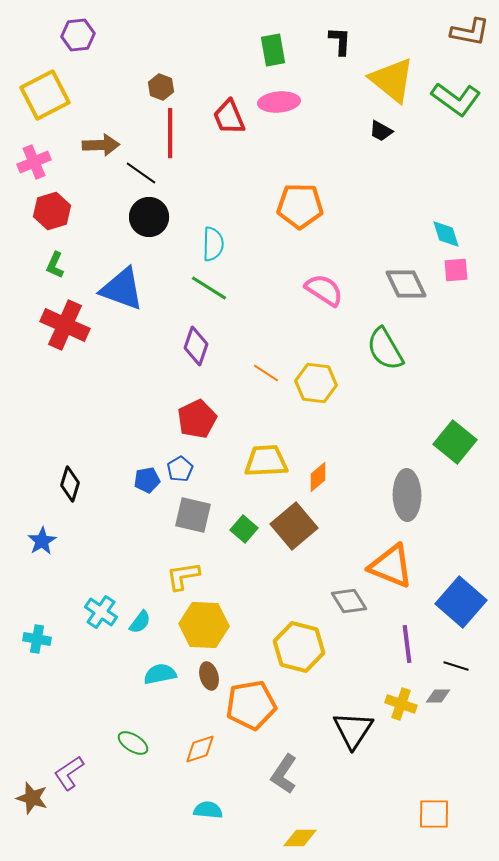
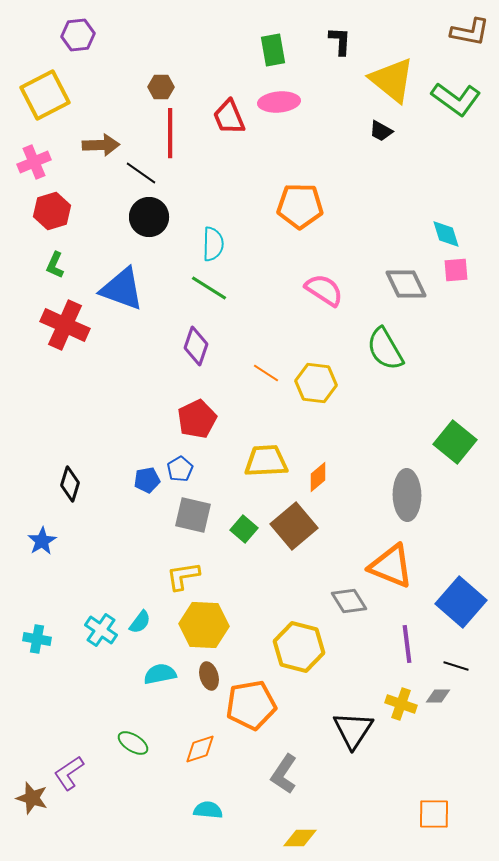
brown hexagon at (161, 87): rotated 20 degrees counterclockwise
cyan cross at (101, 612): moved 18 px down
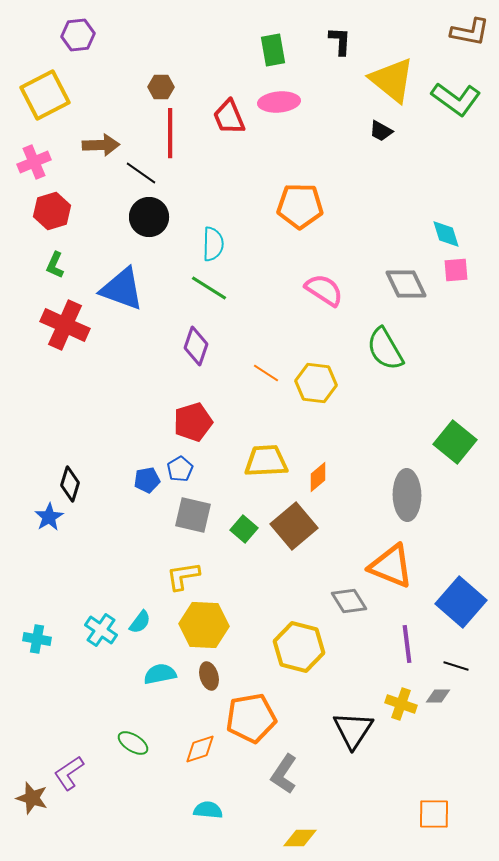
red pentagon at (197, 419): moved 4 px left, 3 px down; rotated 9 degrees clockwise
blue star at (42, 541): moved 7 px right, 24 px up
orange pentagon at (251, 705): moved 13 px down
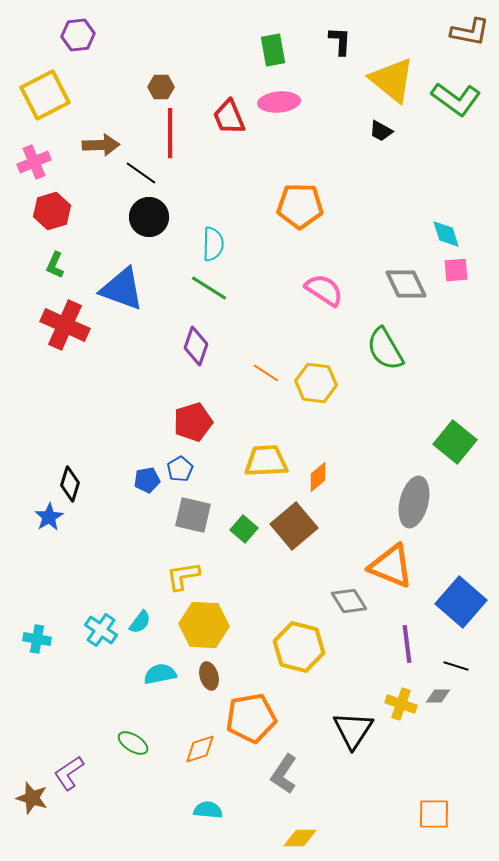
gray ellipse at (407, 495): moved 7 px right, 7 px down; rotated 15 degrees clockwise
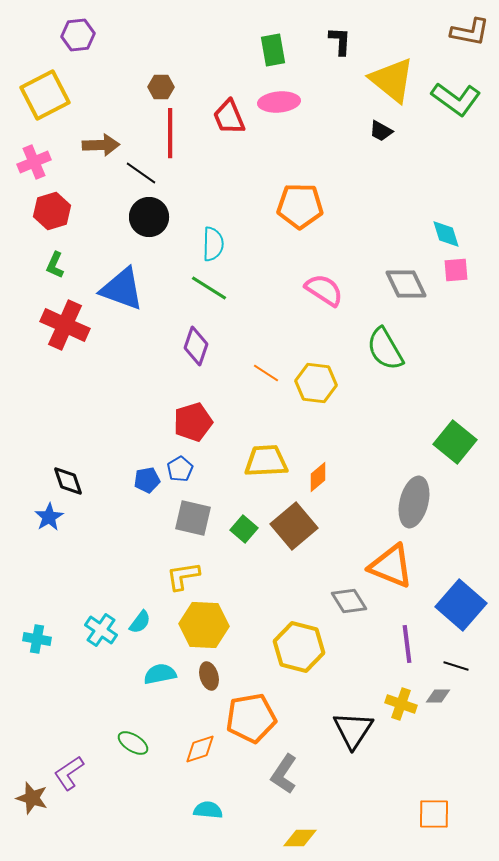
black diamond at (70, 484): moved 2 px left, 3 px up; rotated 36 degrees counterclockwise
gray square at (193, 515): moved 3 px down
blue square at (461, 602): moved 3 px down
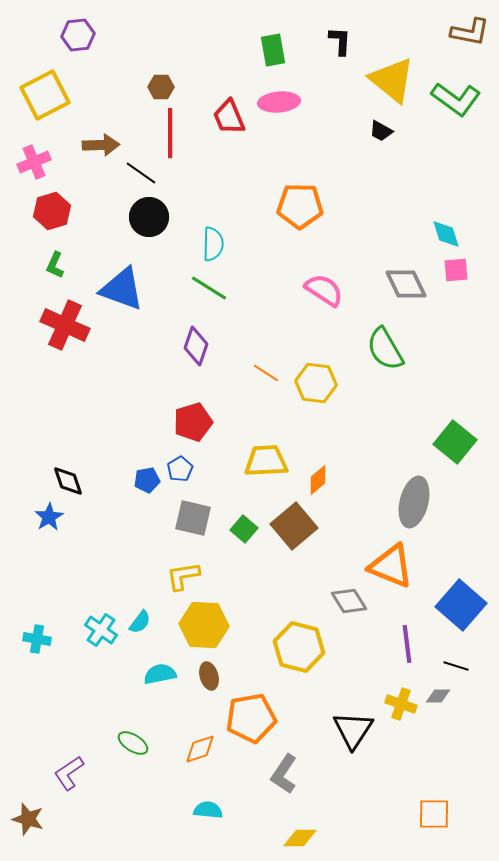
orange diamond at (318, 477): moved 3 px down
brown star at (32, 798): moved 4 px left, 21 px down
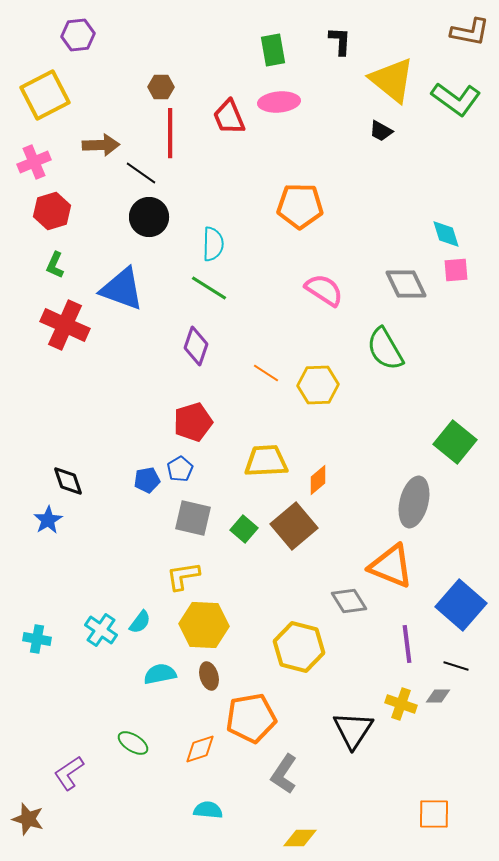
yellow hexagon at (316, 383): moved 2 px right, 2 px down; rotated 9 degrees counterclockwise
blue star at (49, 517): moved 1 px left, 3 px down
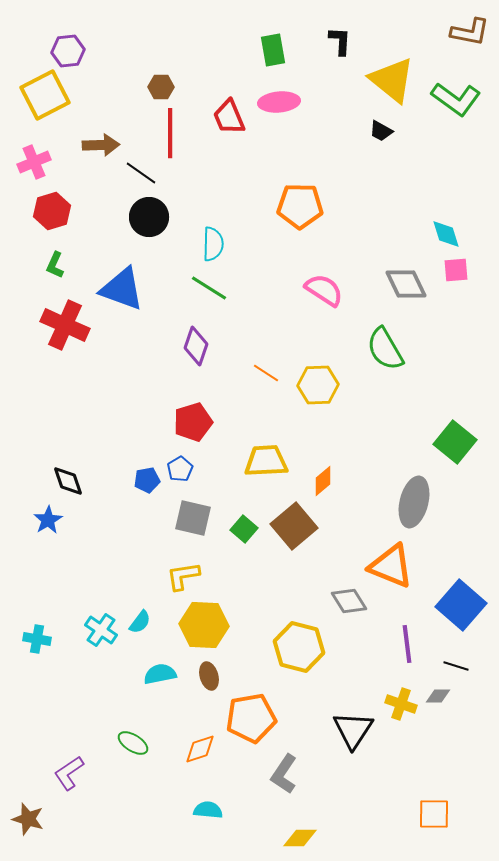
purple hexagon at (78, 35): moved 10 px left, 16 px down
orange diamond at (318, 480): moved 5 px right, 1 px down
